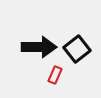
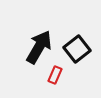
black arrow: rotated 60 degrees counterclockwise
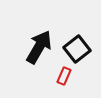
red rectangle: moved 9 px right, 1 px down
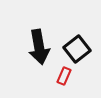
black arrow: rotated 140 degrees clockwise
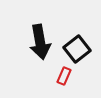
black arrow: moved 1 px right, 5 px up
